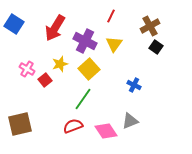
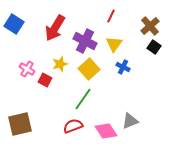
brown cross: rotated 12 degrees counterclockwise
black square: moved 2 px left
red square: rotated 24 degrees counterclockwise
blue cross: moved 11 px left, 18 px up
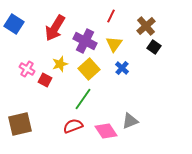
brown cross: moved 4 px left
blue cross: moved 1 px left, 1 px down; rotated 16 degrees clockwise
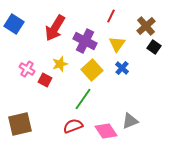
yellow triangle: moved 3 px right
yellow square: moved 3 px right, 1 px down
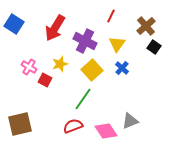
pink cross: moved 2 px right, 2 px up
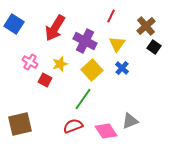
pink cross: moved 1 px right, 5 px up
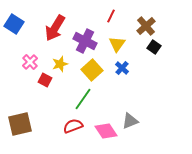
pink cross: rotated 14 degrees clockwise
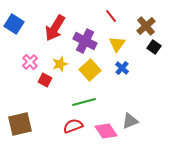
red line: rotated 64 degrees counterclockwise
yellow square: moved 2 px left
green line: moved 1 px right, 3 px down; rotated 40 degrees clockwise
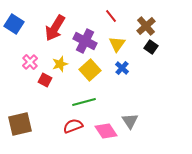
black square: moved 3 px left
gray triangle: rotated 42 degrees counterclockwise
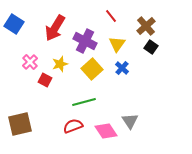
yellow square: moved 2 px right, 1 px up
